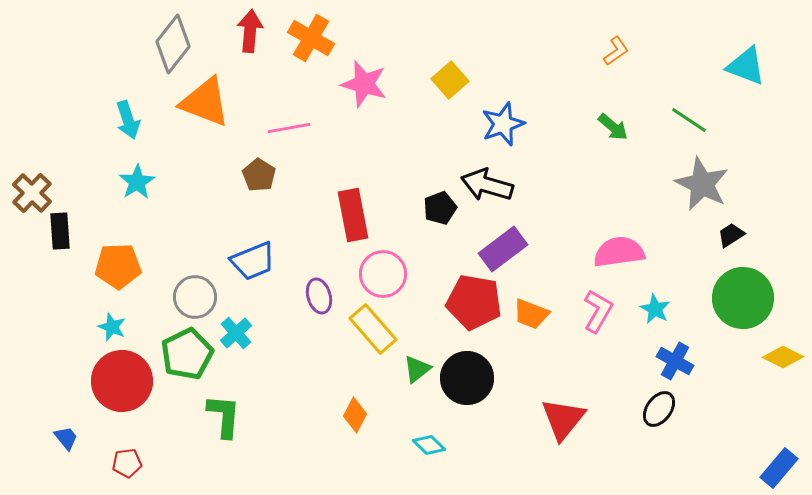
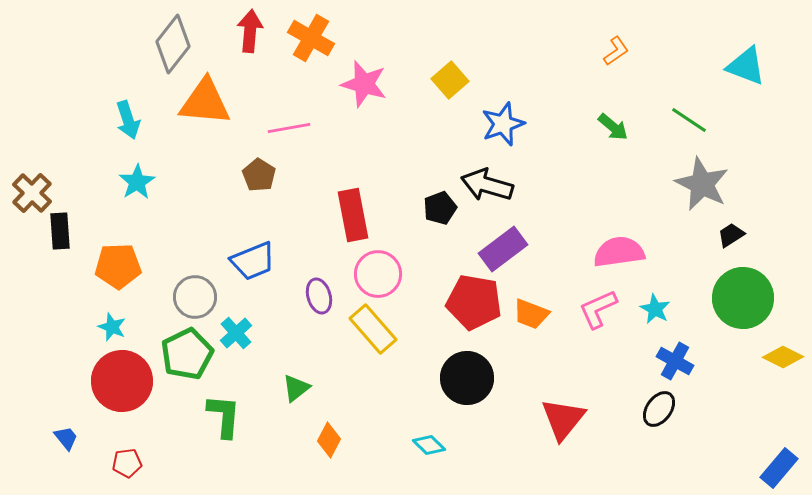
orange triangle at (205, 102): rotated 16 degrees counterclockwise
pink circle at (383, 274): moved 5 px left
pink L-shape at (598, 311): moved 2 px up; rotated 144 degrees counterclockwise
green triangle at (417, 369): moved 121 px left, 19 px down
orange diamond at (355, 415): moved 26 px left, 25 px down
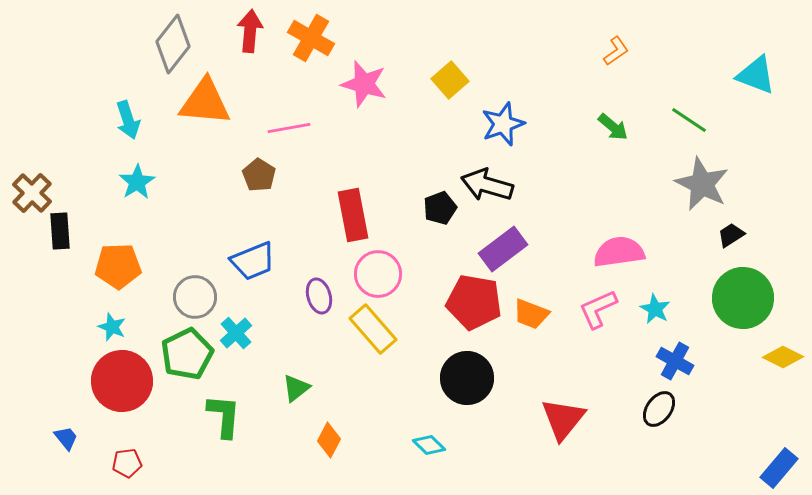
cyan triangle at (746, 66): moved 10 px right, 9 px down
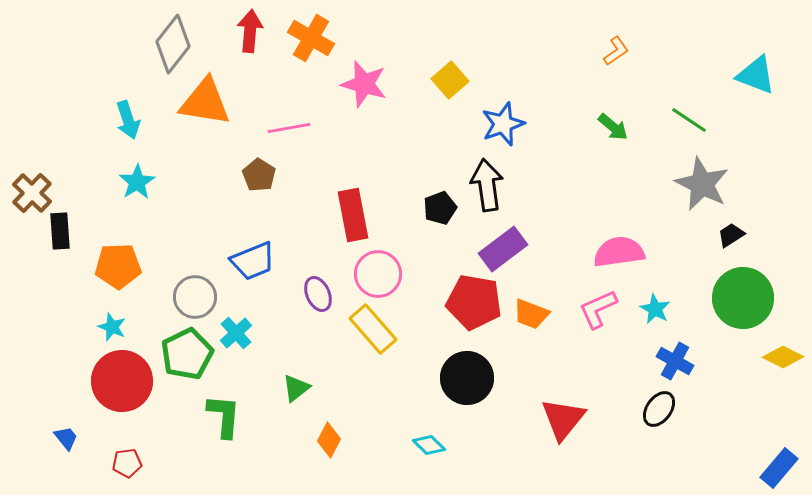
orange triangle at (205, 102): rotated 4 degrees clockwise
black arrow at (487, 185): rotated 66 degrees clockwise
purple ellipse at (319, 296): moved 1 px left, 2 px up; rotated 8 degrees counterclockwise
